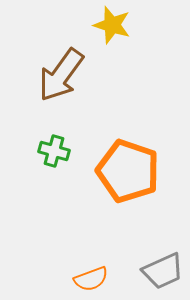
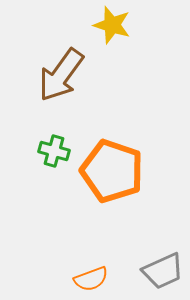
orange pentagon: moved 16 px left
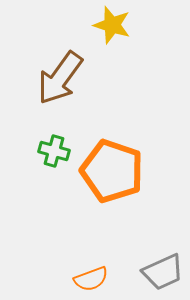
brown arrow: moved 1 px left, 3 px down
gray trapezoid: moved 1 px down
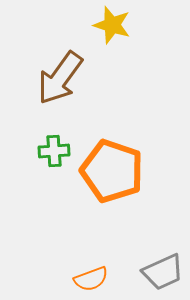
green cross: rotated 20 degrees counterclockwise
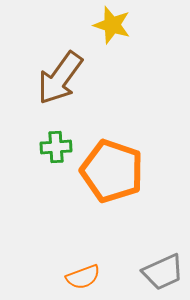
green cross: moved 2 px right, 4 px up
orange semicircle: moved 8 px left, 2 px up
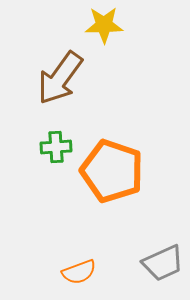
yellow star: moved 8 px left; rotated 18 degrees counterclockwise
gray trapezoid: moved 9 px up
orange semicircle: moved 4 px left, 5 px up
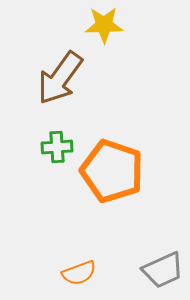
green cross: moved 1 px right
gray trapezoid: moved 7 px down
orange semicircle: moved 1 px down
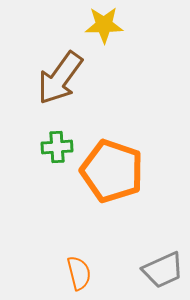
orange semicircle: rotated 84 degrees counterclockwise
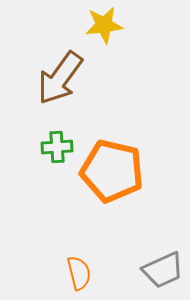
yellow star: rotated 6 degrees counterclockwise
orange pentagon: rotated 6 degrees counterclockwise
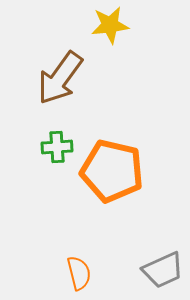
yellow star: moved 6 px right
